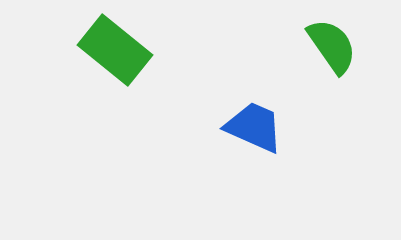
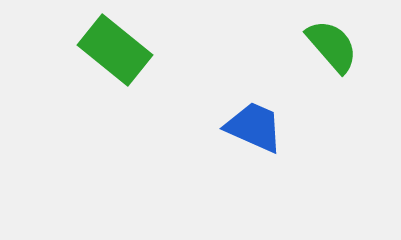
green semicircle: rotated 6 degrees counterclockwise
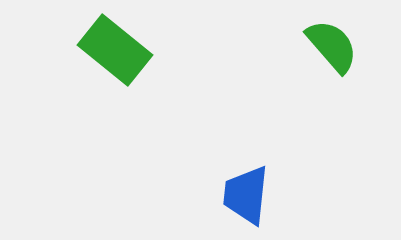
blue trapezoid: moved 8 px left, 68 px down; rotated 108 degrees counterclockwise
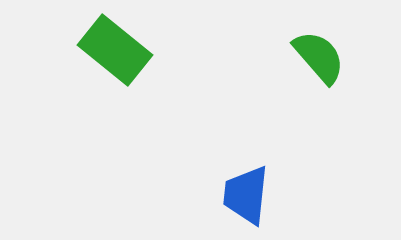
green semicircle: moved 13 px left, 11 px down
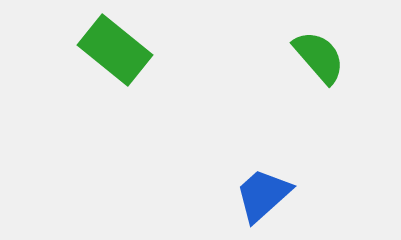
blue trapezoid: moved 17 px right; rotated 42 degrees clockwise
